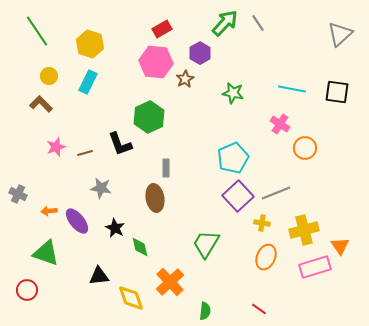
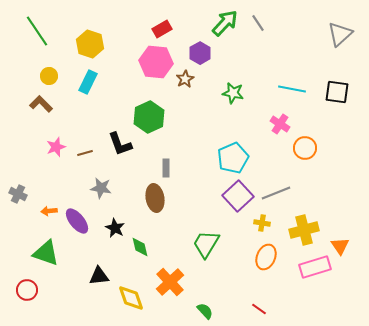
green semicircle at (205, 311): rotated 48 degrees counterclockwise
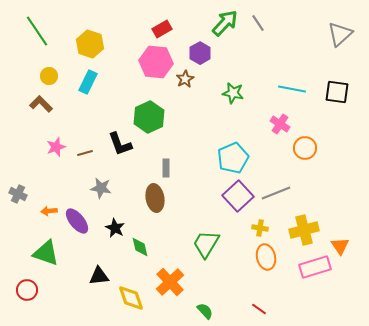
yellow cross at (262, 223): moved 2 px left, 5 px down
orange ellipse at (266, 257): rotated 35 degrees counterclockwise
